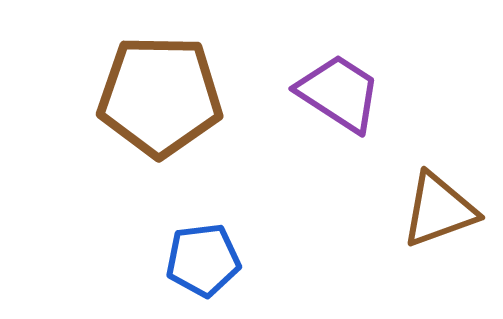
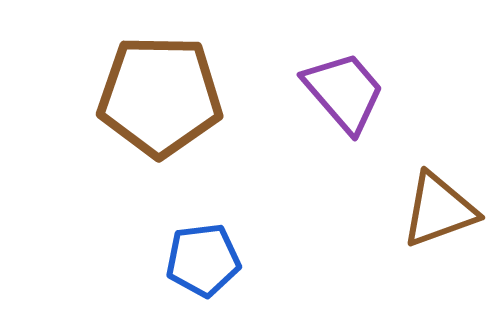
purple trapezoid: moved 5 px right, 1 px up; rotated 16 degrees clockwise
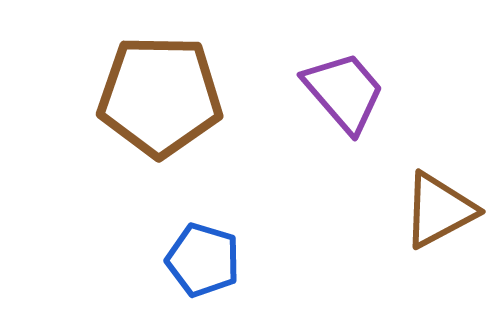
brown triangle: rotated 8 degrees counterclockwise
blue pentagon: rotated 24 degrees clockwise
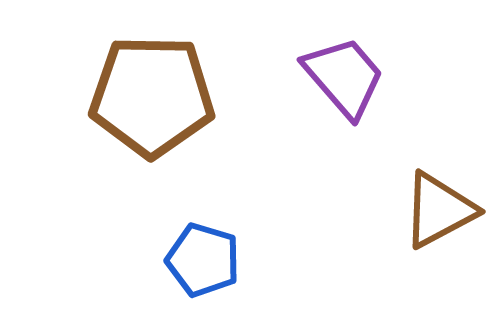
purple trapezoid: moved 15 px up
brown pentagon: moved 8 px left
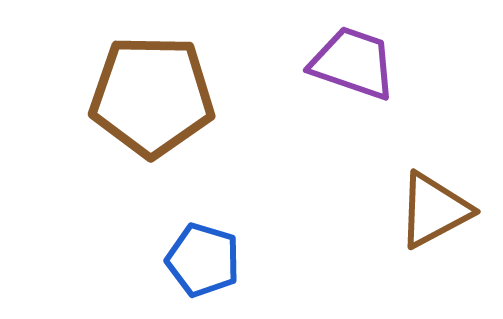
purple trapezoid: moved 9 px right, 14 px up; rotated 30 degrees counterclockwise
brown triangle: moved 5 px left
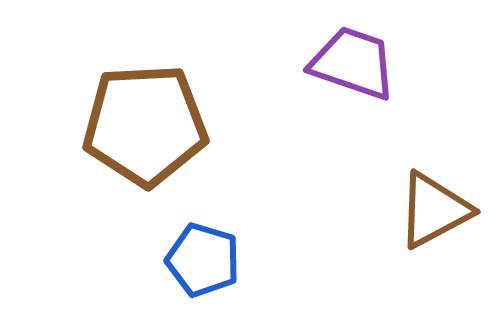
brown pentagon: moved 7 px left, 29 px down; rotated 4 degrees counterclockwise
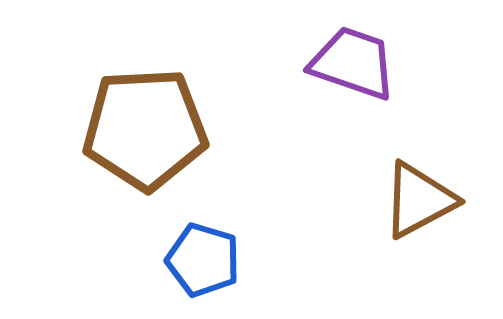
brown pentagon: moved 4 px down
brown triangle: moved 15 px left, 10 px up
